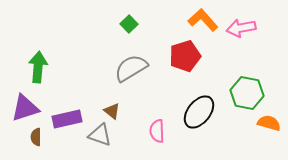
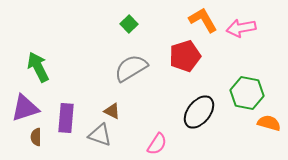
orange L-shape: rotated 12 degrees clockwise
green arrow: rotated 32 degrees counterclockwise
brown triangle: rotated 12 degrees counterclockwise
purple rectangle: moved 1 px left, 1 px up; rotated 72 degrees counterclockwise
pink semicircle: moved 13 px down; rotated 145 degrees counterclockwise
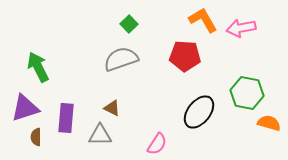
red pentagon: rotated 20 degrees clockwise
gray semicircle: moved 10 px left, 9 px up; rotated 12 degrees clockwise
brown triangle: moved 3 px up
gray triangle: rotated 20 degrees counterclockwise
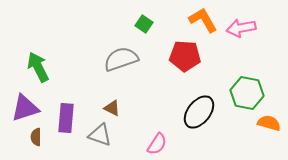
green square: moved 15 px right; rotated 12 degrees counterclockwise
gray triangle: rotated 20 degrees clockwise
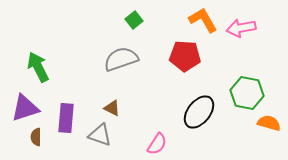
green square: moved 10 px left, 4 px up; rotated 18 degrees clockwise
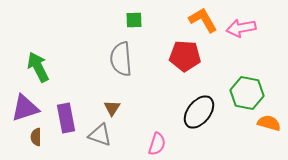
green square: rotated 36 degrees clockwise
gray semicircle: rotated 76 degrees counterclockwise
brown triangle: rotated 36 degrees clockwise
purple rectangle: rotated 16 degrees counterclockwise
pink semicircle: rotated 15 degrees counterclockwise
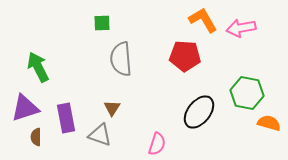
green square: moved 32 px left, 3 px down
